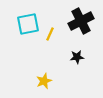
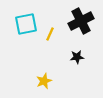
cyan square: moved 2 px left
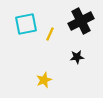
yellow star: moved 1 px up
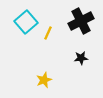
cyan square: moved 2 px up; rotated 30 degrees counterclockwise
yellow line: moved 2 px left, 1 px up
black star: moved 4 px right, 1 px down
